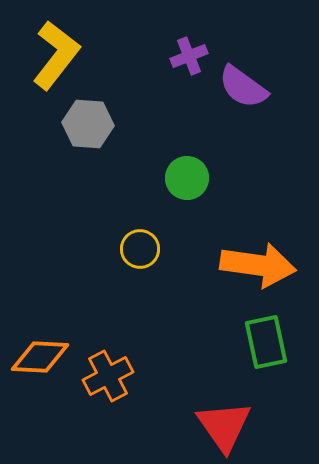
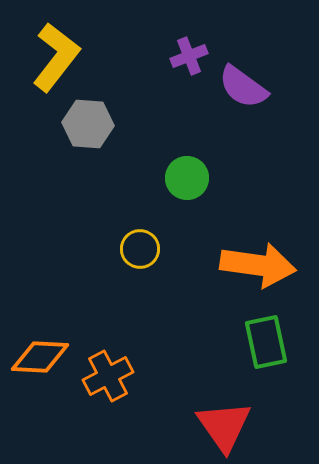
yellow L-shape: moved 2 px down
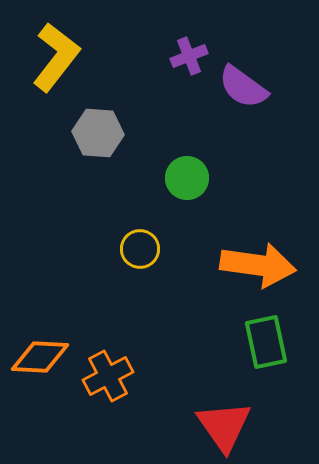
gray hexagon: moved 10 px right, 9 px down
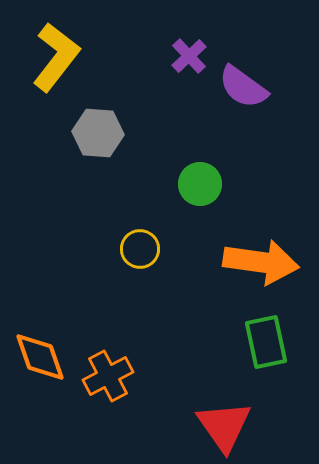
purple cross: rotated 21 degrees counterclockwise
green circle: moved 13 px right, 6 px down
orange arrow: moved 3 px right, 3 px up
orange diamond: rotated 68 degrees clockwise
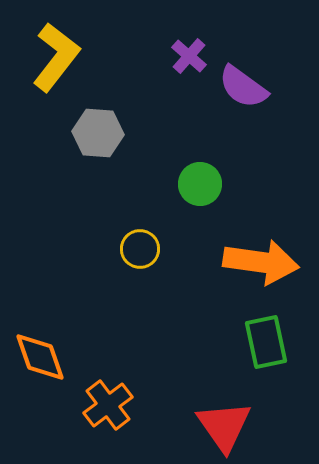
purple cross: rotated 6 degrees counterclockwise
orange cross: moved 29 px down; rotated 9 degrees counterclockwise
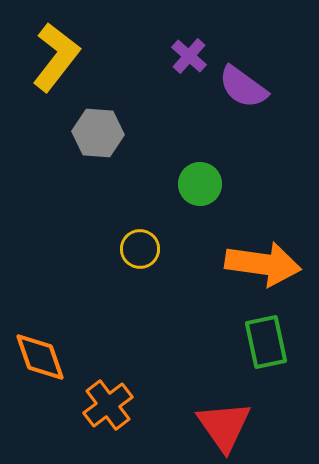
orange arrow: moved 2 px right, 2 px down
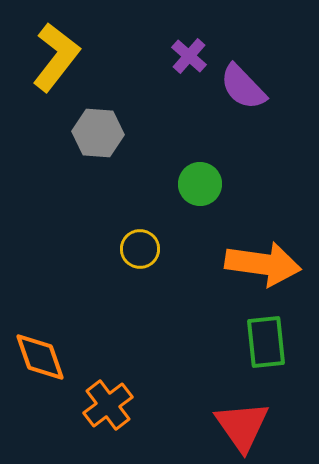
purple semicircle: rotated 10 degrees clockwise
green rectangle: rotated 6 degrees clockwise
red triangle: moved 18 px right
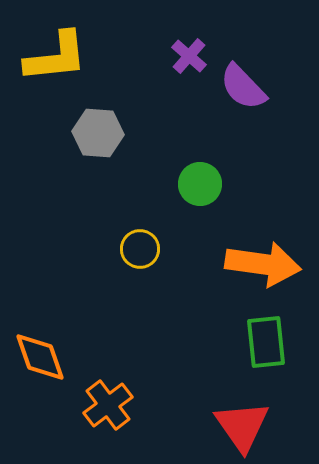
yellow L-shape: rotated 46 degrees clockwise
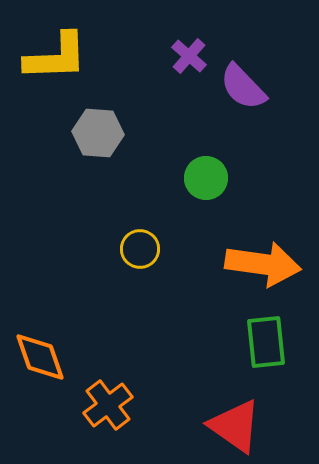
yellow L-shape: rotated 4 degrees clockwise
green circle: moved 6 px right, 6 px up
red triangle: moved 7 px left; rotated 20 degrees counterclockwise
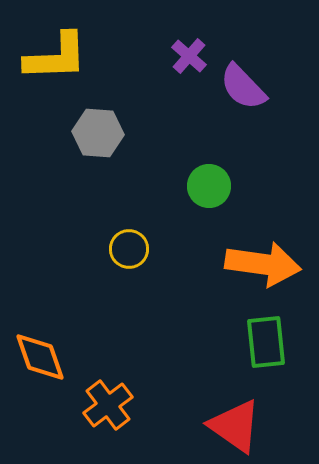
green circle: moved 3 px right, 8 px down
yellow circle: moved 11 px left
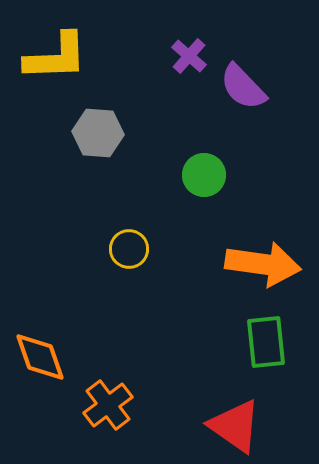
green circle: moved 5 px left, 11 px up
